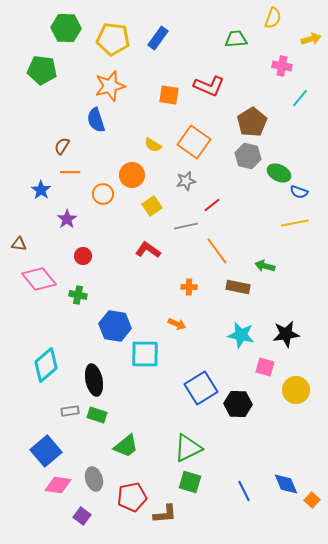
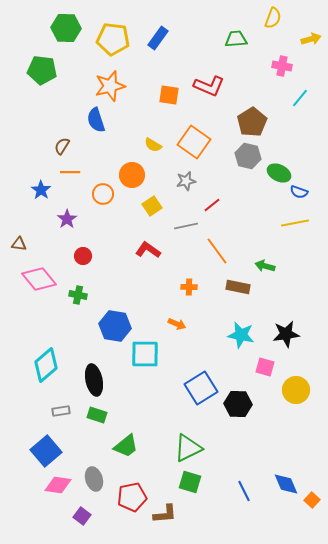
gray rectangle at (70, 411): moved 9 px left
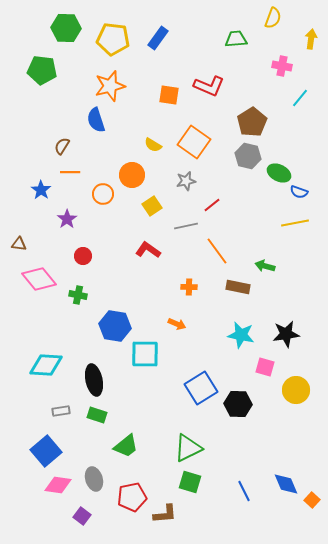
yellow arrow at (311, 39): rotated 66 degrees counterclockwise
cyan diamond at (46, 365): rotated 44 degrees clockwise
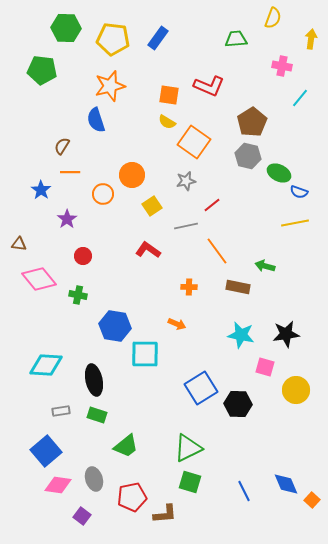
yellow semicircle at (153, 145): moved 14 px right, 23 px up
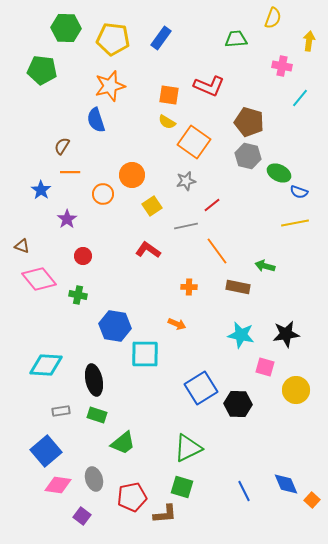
blue rectangle at (158, 38): moved 3 px right
yellow arrow at (311, 39): moved 2 px left, 2 px down
brown pentagon at (252, 122): moved 3 px left; rotated 24 degrees counterclockwise
brown triangle at (19, 244): moved 3 px right, 2 px down; rotated 14 degrees clockwise
green trapezoid at (126, 446): moved 3 px left, 3 px up
green square at (190, 482): moved 8 px left, 5 px down
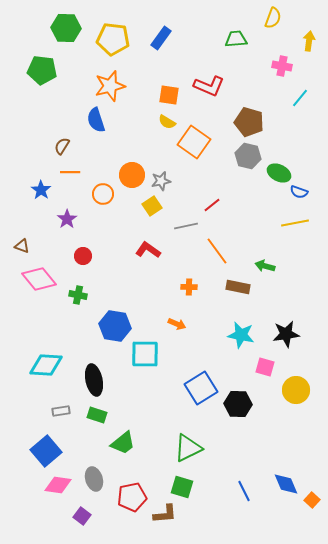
gray star at (186, 181): moved 25 px left
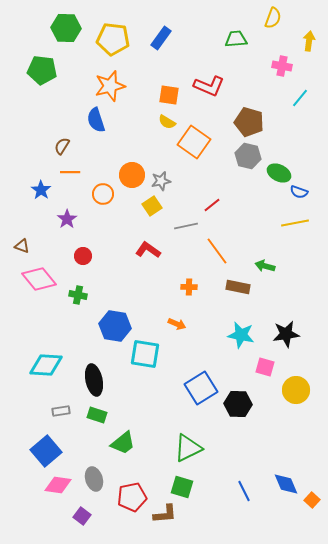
cyan square at (145, 354): rotated 8 degrees clockwise
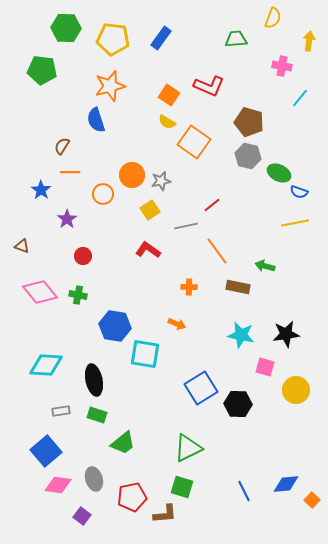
orange square at (169, 95): rotated 25 degrees clockwise
yellow square at (152, 206): moved 2 px left, 4 px down
pink diamond at (39, 279): moved 1 px right, 13 px down
blue diamond at (286, 484): rotated 72 degrees counterclockwise
